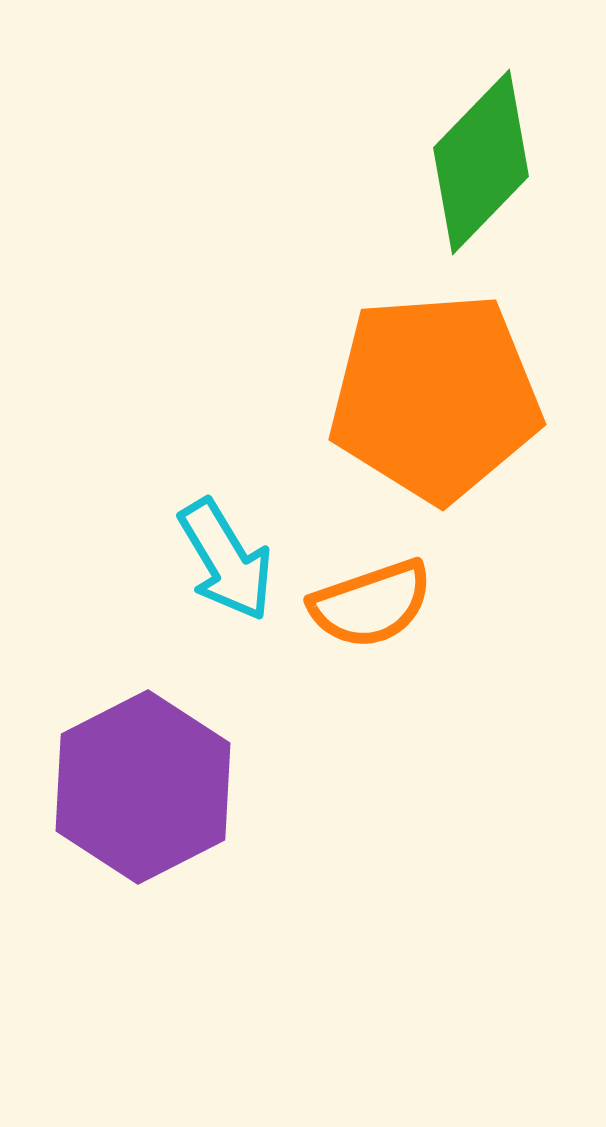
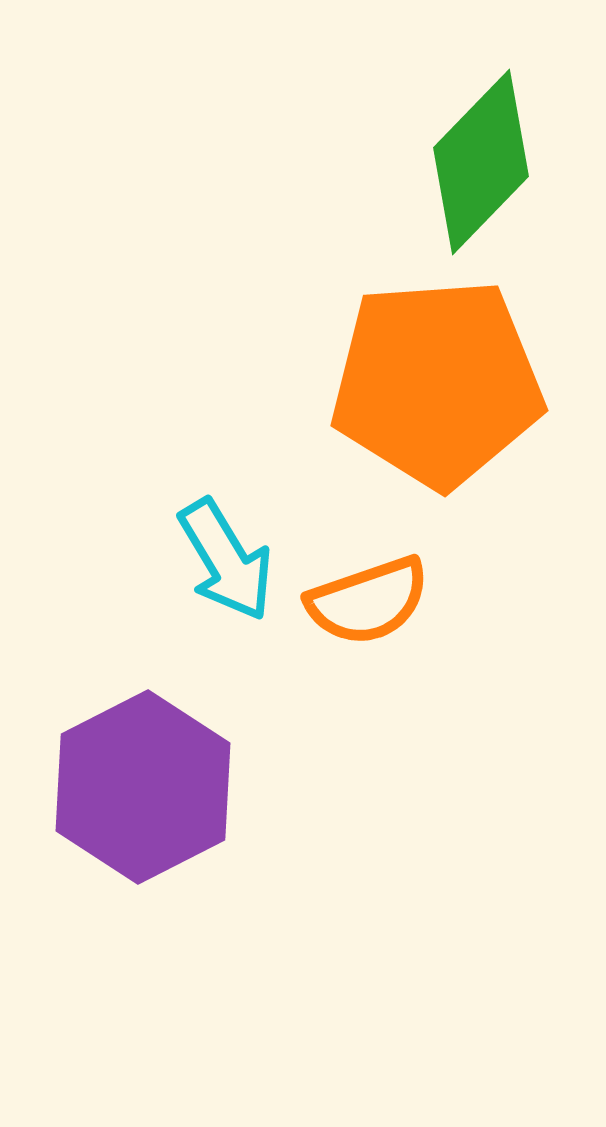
orange pentagon: moved 2 px right, 14 px up
orange semicircle: moved 3 px left, 3 px up
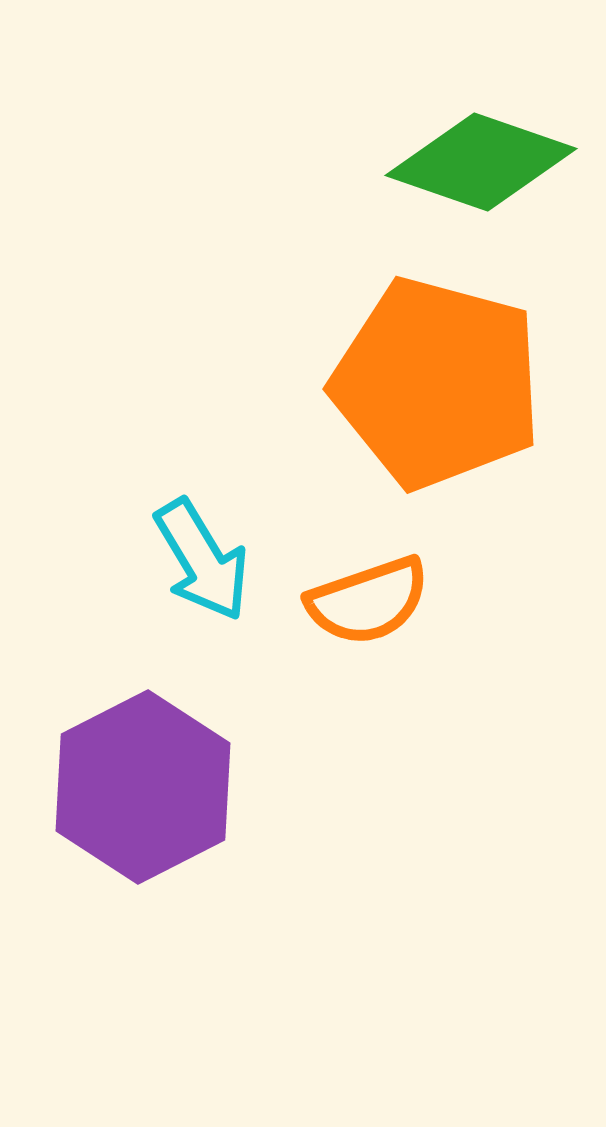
green diamond: rotated 65 degrees clockwise
orange pentagon: rotated 19 degrees clockwise
cyan arrow: moved 24 px left
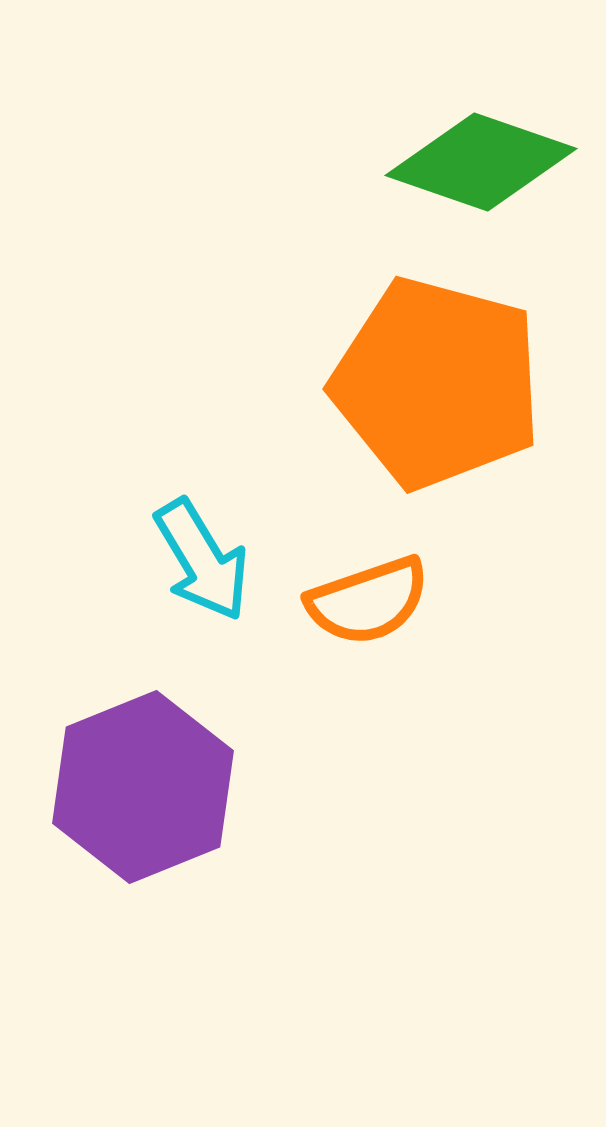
purple hexagon: rotated 5 degrees clockwise
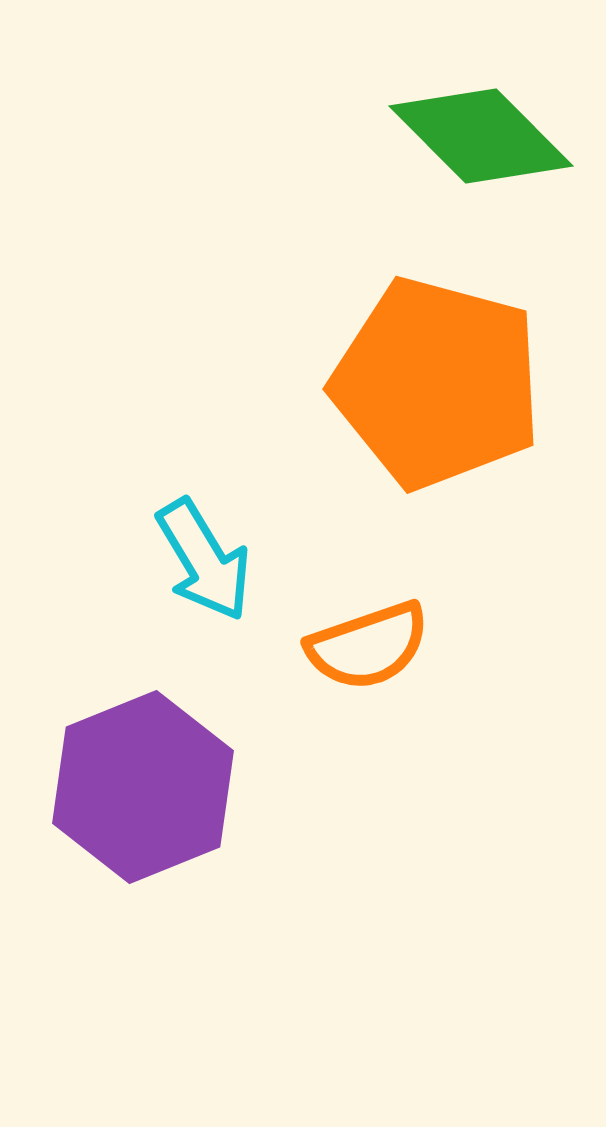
green diamond: moved 26 px up; rotated 26 degrees clockwise
cyan arrow: moved 2 px right
orange semicircle: moved 45 px down
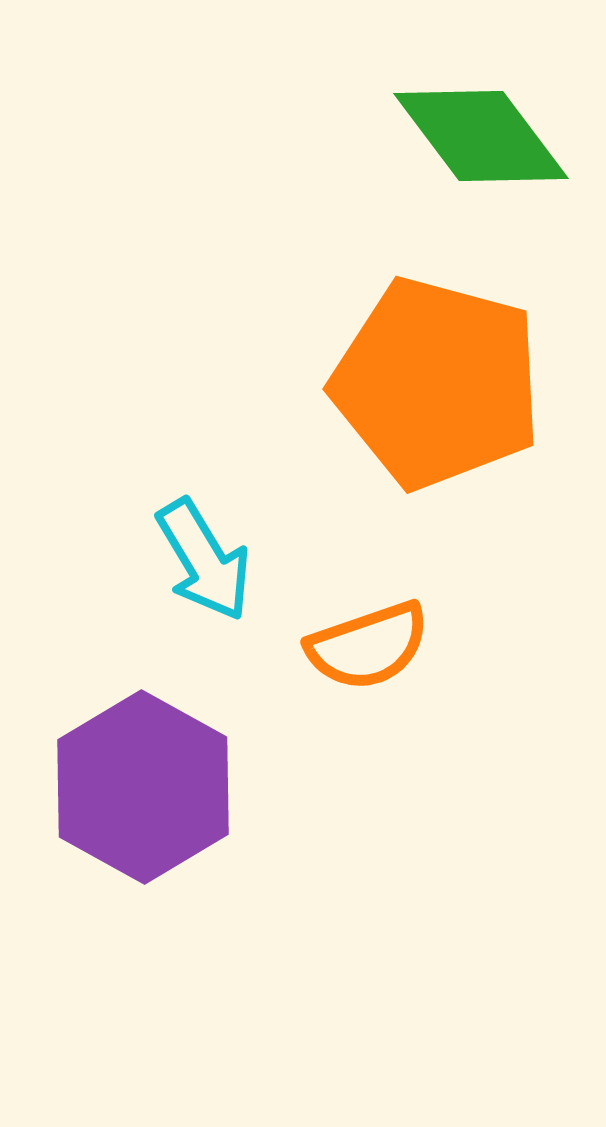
green diamond: rotated 8 degrees clockwise
purple hexagon: rotated 9 degrees counterclockwise
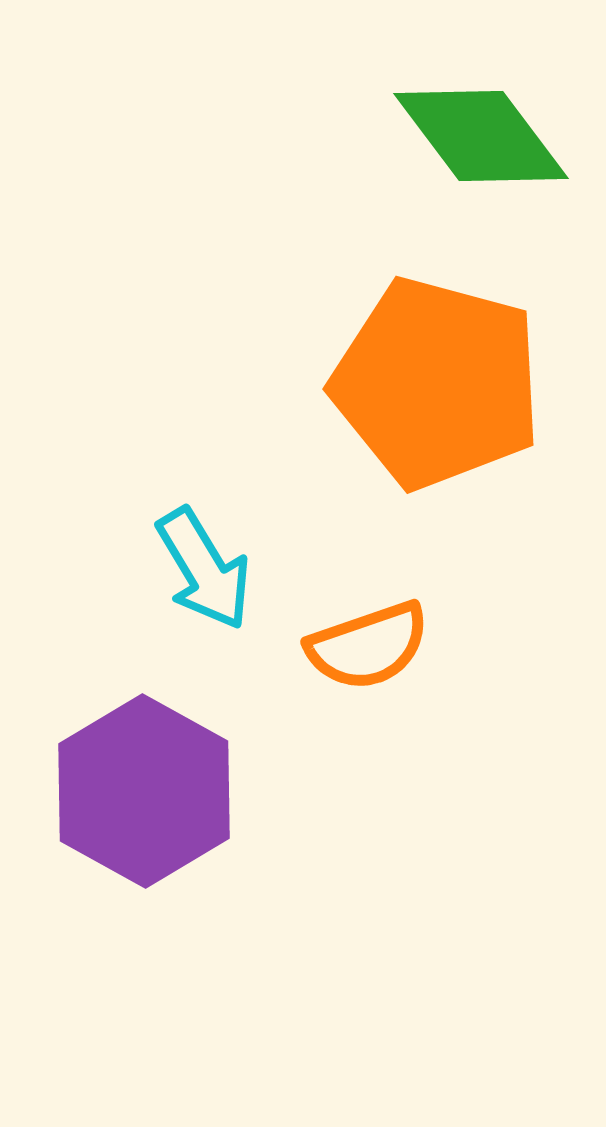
cyan arrow: moved 9 px down
purple hexagon: moved 1 px right, 4 px down
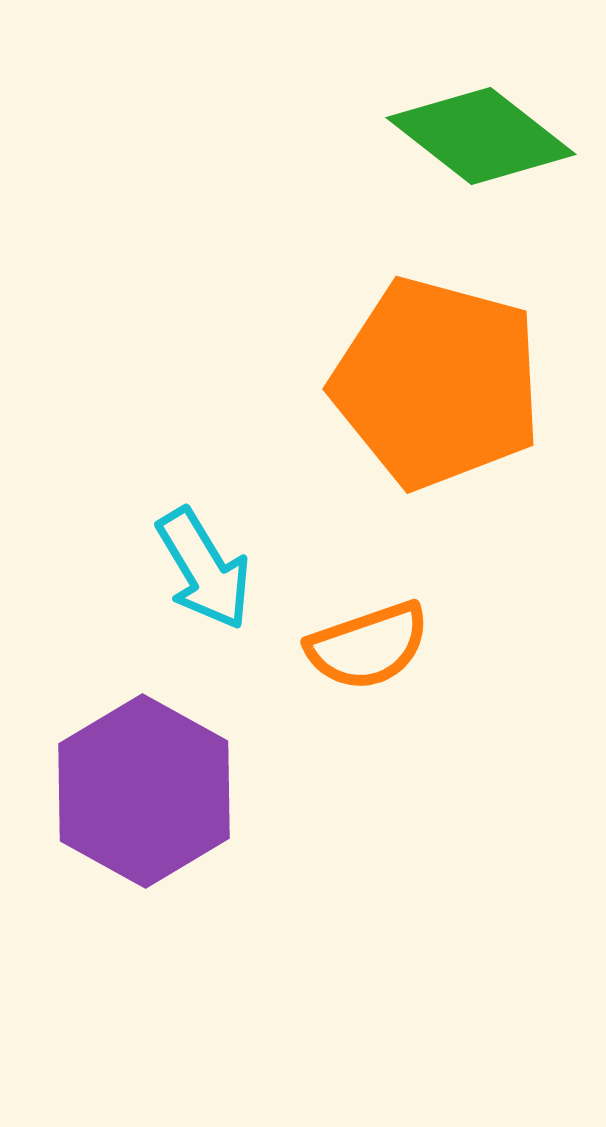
green diamond: rotated 15 degrees counterclockwise
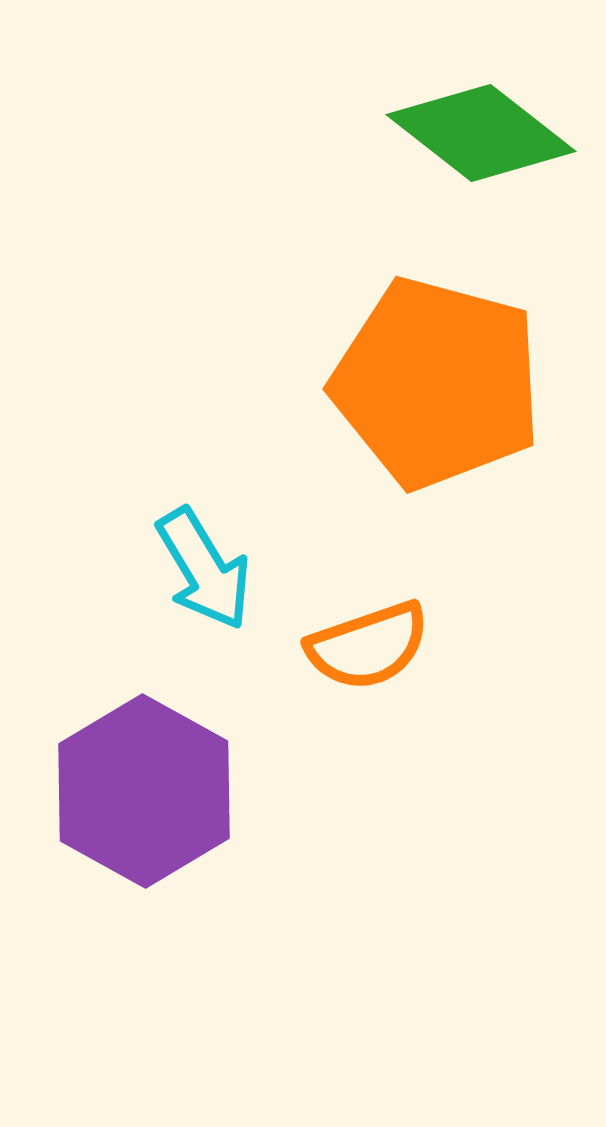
green diamond: moved 3 px up
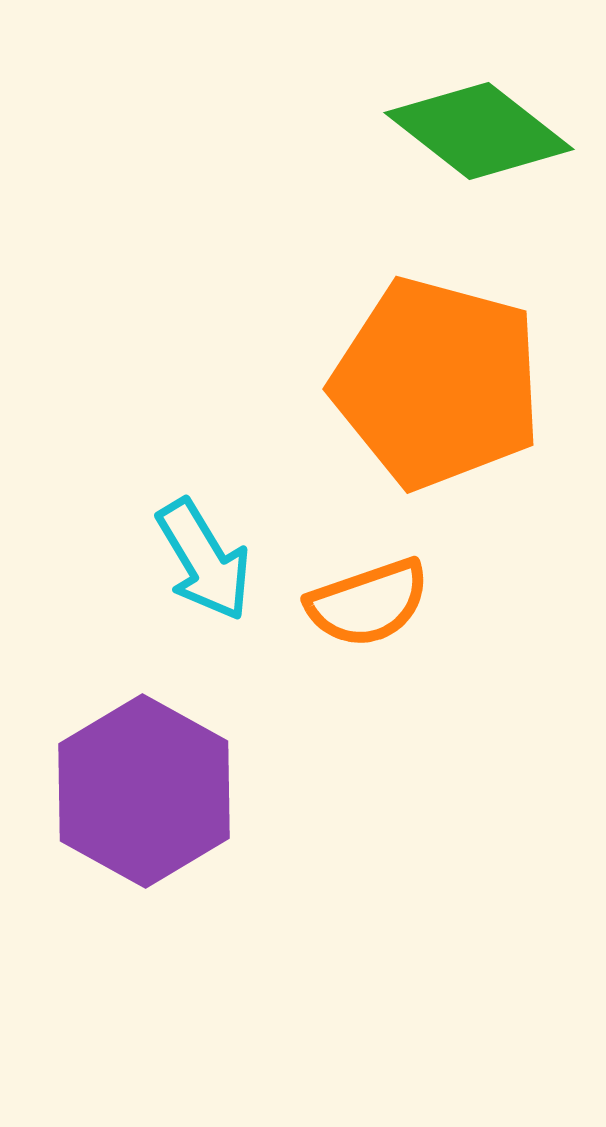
green diamond: moved 2 px left, 2 px up
cyan arrow: moved 9 px up
orange semicircle: moved 43 px up
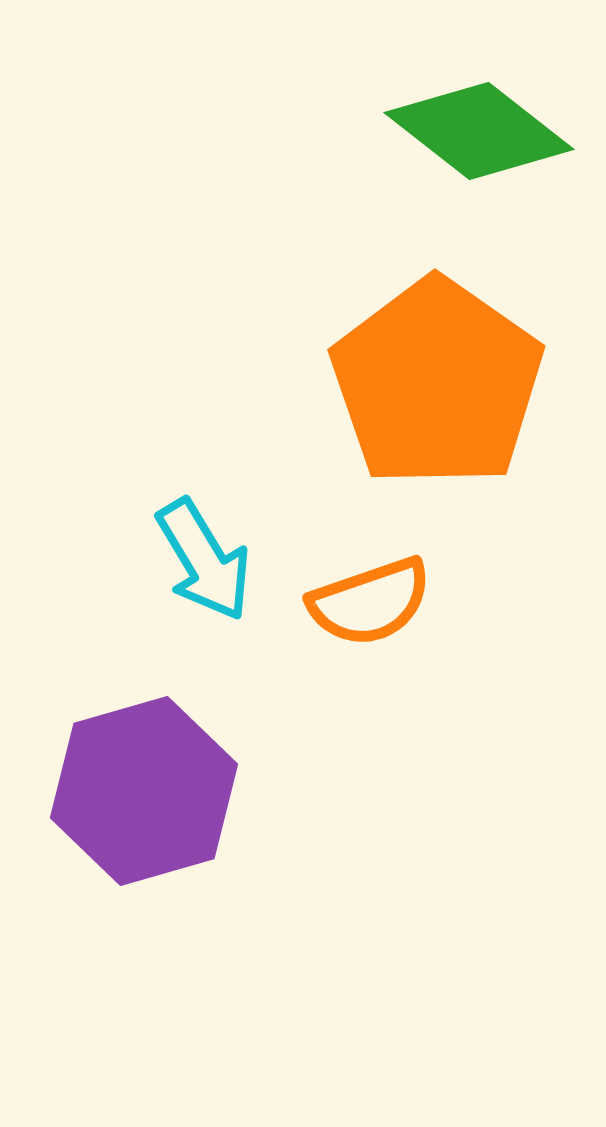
orange pentagon: rotated 20 degrees clockwise
orange semicircle: moved 2 px right, 1 px up
purple hexagon: rotated 15 degrees clockwise
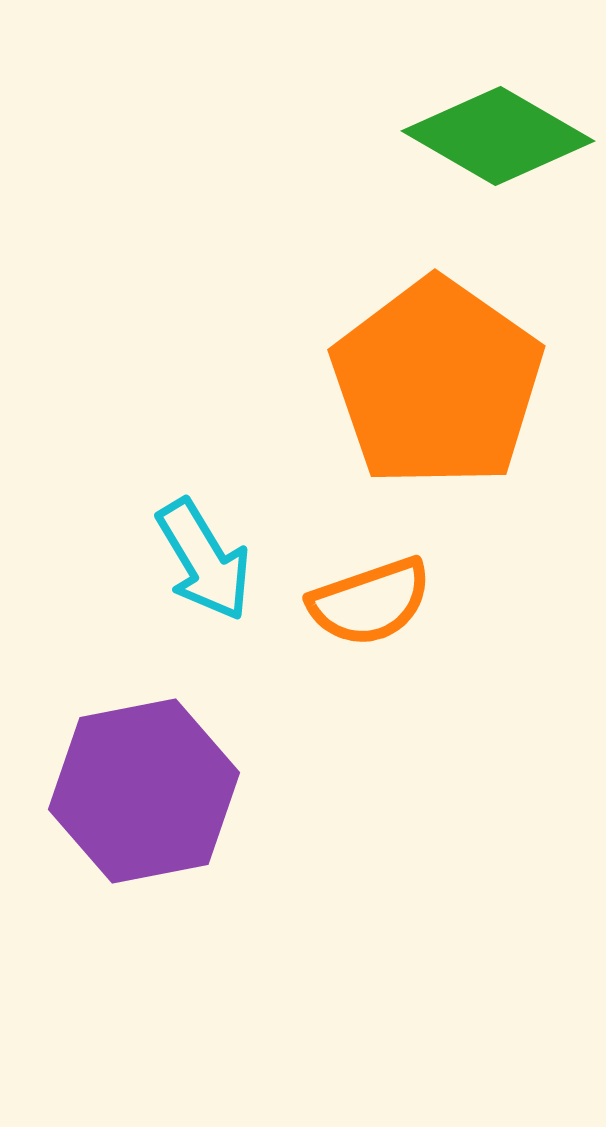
green diamond: moved 19 px right, 5 px down; rotated 8 degrees counterclockwise
purple hexagon: rotated 5 degrees clockwise
